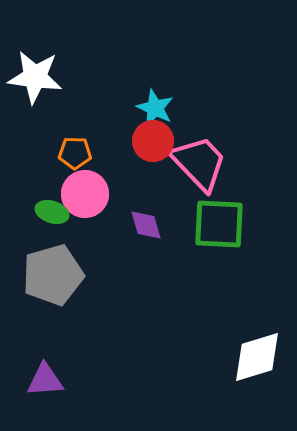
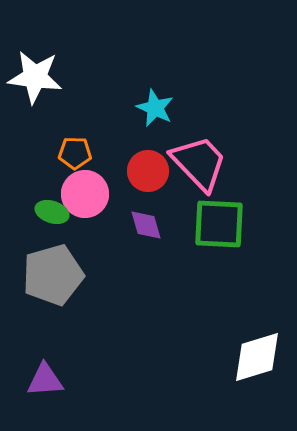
red circle: moved 5 px left, 30 px down
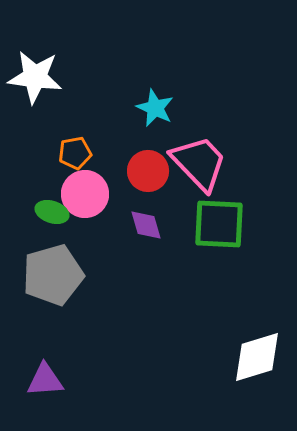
orange pentagon: rotated 12 degrees counterclockwise
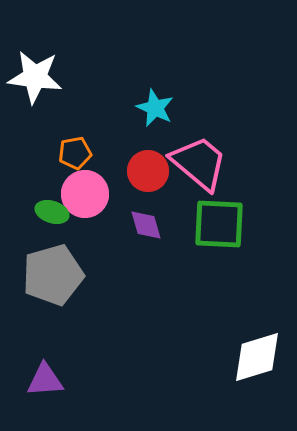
pink trapezoid: rotated 6 degrees counterclockwise
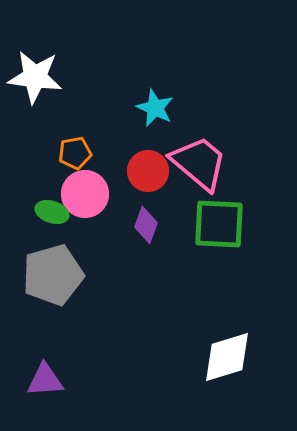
purple diamond: rotated 36 degrees clockwise
white diamond: moved 30 px left
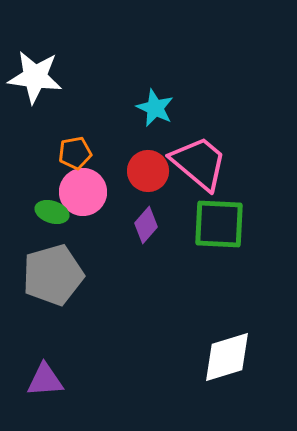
pink circle: moved 2 px left, 2 px up
purple diamond: rotated 21 degrees clockwise
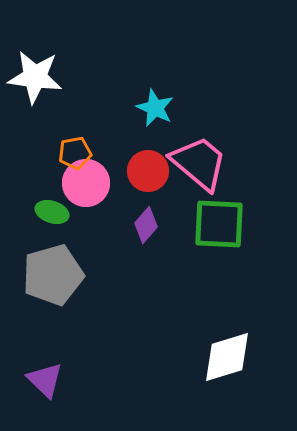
pink circle: moved 3 px right, 9 px up
purple triangle: rotated 48 degrees clockwise
